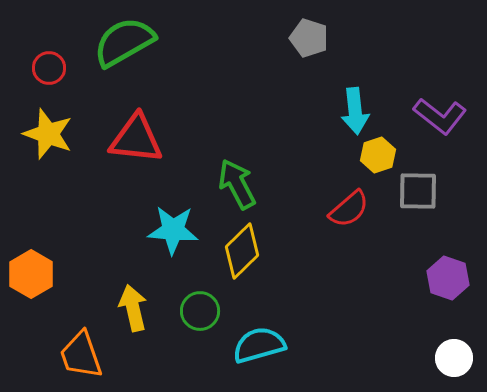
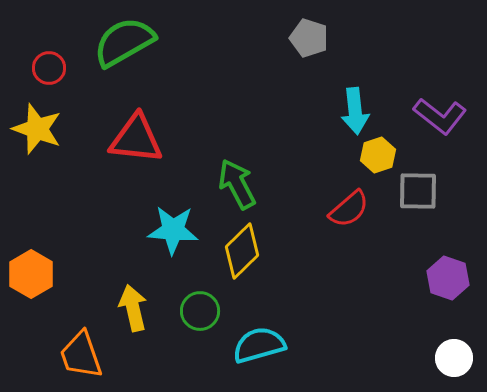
yellow star: moved 11 px left, 5 px up
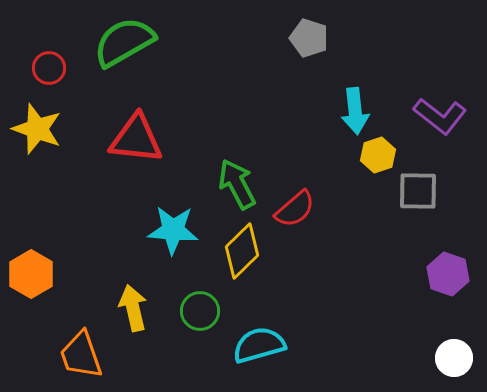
red semicircle: moved 54 px left
purple hexagon: moved 4 px up
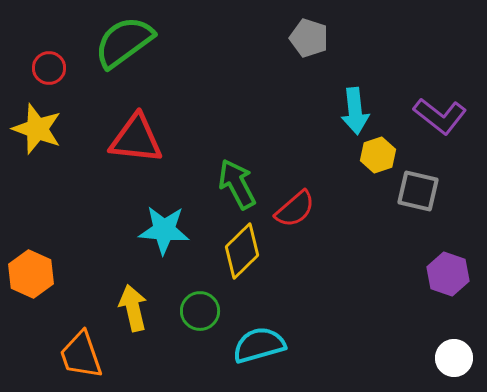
green semicircle: rotated 6 degrees counterclockwise
gray square: rotated 12 degrees clockwise
cyan star: moved 9 px left
orange hexagon: rotated 6 degrees counterclockwise
